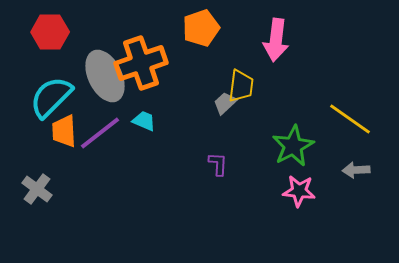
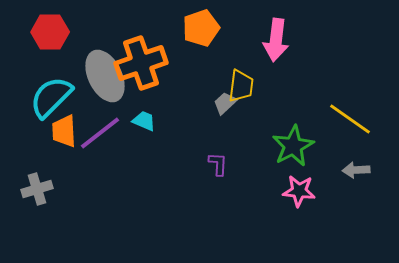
gray cross: rotated 36 degrees clockwise
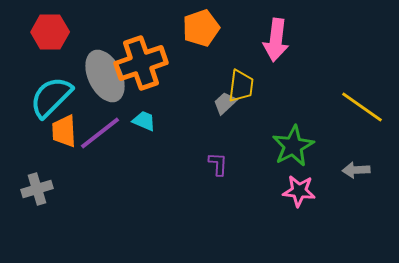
yellow line: moved 12 px right, 12 px up
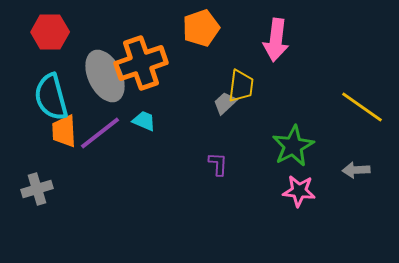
cyan semicircle: rotated 60 degrees counterclockwise
